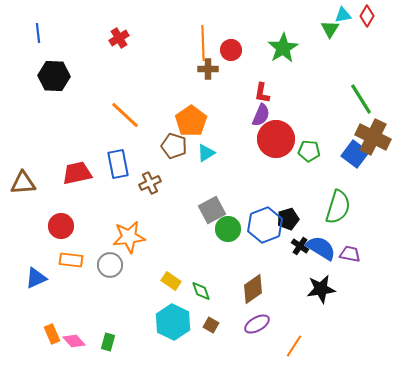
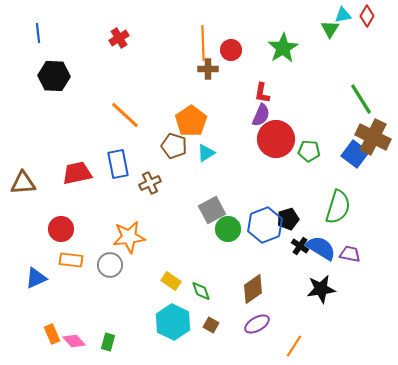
red circle at (61, 226): moved 3 px down
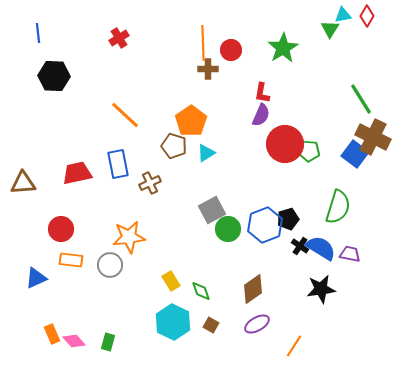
red circle at (276, 139): moved 9 px right, 5 px down
yellow rectangle at (171, 281): rotated 24 degrees clockwise
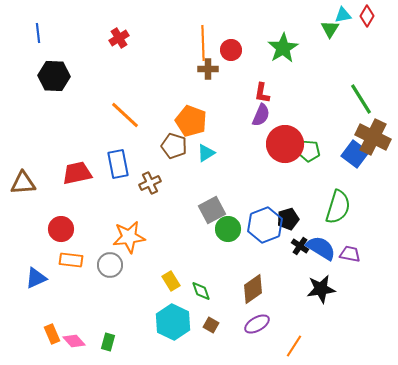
orange pentagon at (191, 121): rotated 16 degrees counterclockwise
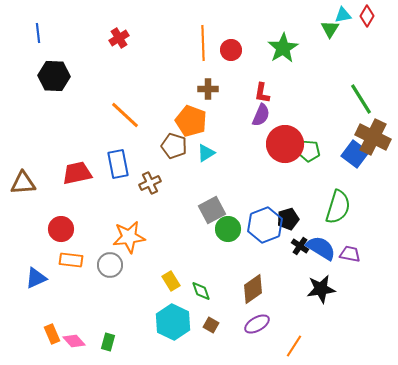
brown cross at (208, 69): moved 20 px down
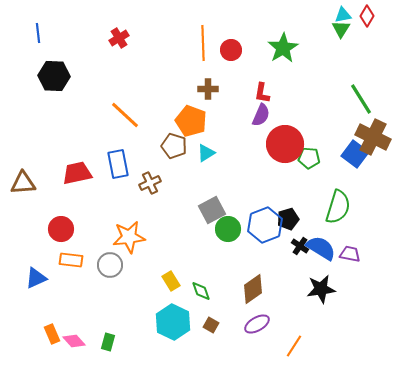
green triangle at (330, 29): moved 11 px right
green pentagon at (309, 151): moved 7 px down
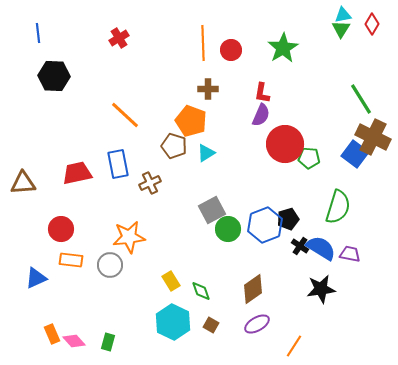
red diamond at (367, 16): moved 5 px right, 8 px down
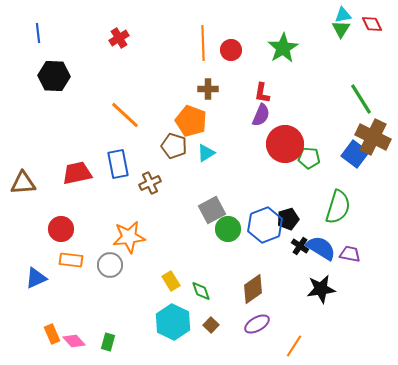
red diamond at (372, 24): rotated 55 degrees counterclockwise
brown square at (211, 325): rotated 14 degrees clockwise
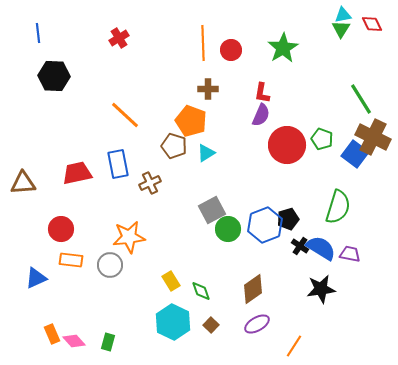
red circle at (285, 144): moved 2 px right, 1 px down
green pentagon at (309, 158): moved 13 px right, 19 px up; rotated 15 degrees clockwise
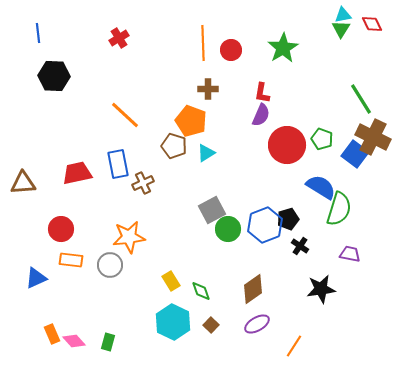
brown cross at (150, 183): moved 7 px left
green semicircle at (338, 207): moved 1 px right, 2 px down
blue semicircle at (321, 248): moved 61 px up
